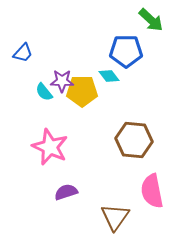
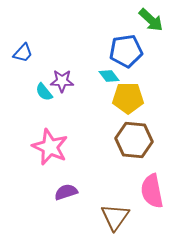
blue pentagon: rotated 8 degrees counterclockwise
yellow pentagon: moved 46 px right, 7 px down
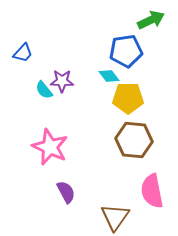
green arrow: rotated 68 degrees counterclockwise
cyan semicircle: moved 2 px up
purple semicircle: rotated 80 degrees clockwise
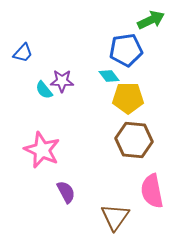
blue pentagon: moved 1 px up
pink star: moved 8 px left, 3 px down
